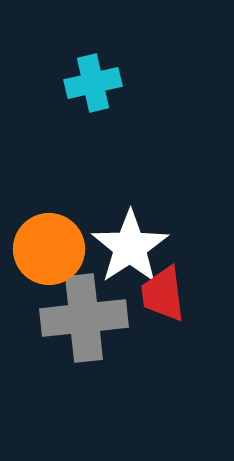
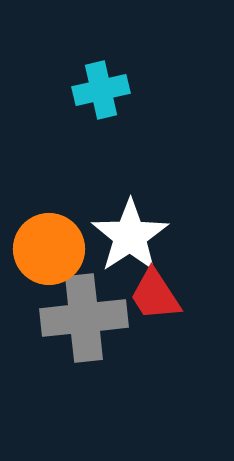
cyan cross: moved 8 px right, 7 px down
white star: moved 11 px up
red trapezoid: moved 8 px left, 1 px down; rotated 26 degrees counterclockwise
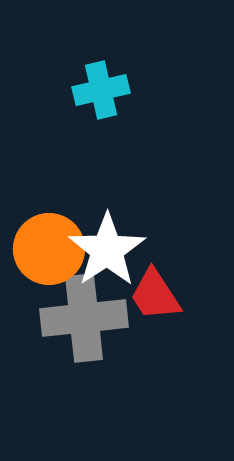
white star: moved 23 px left, 14 px down
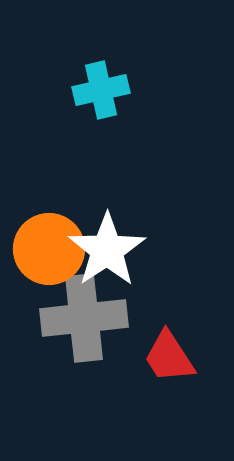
red trapezoid: moved 14 px right, 62 px down
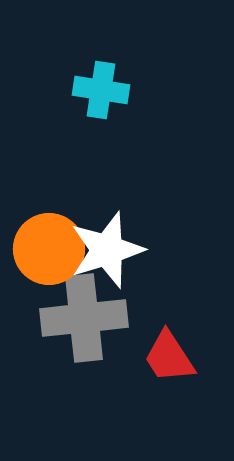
cyan cross: rotated 22 degrees clockwise
white star: rotated 16 degrees clockwise
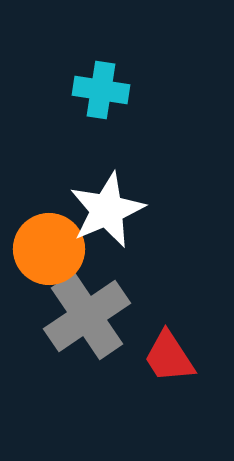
white star: moved 40 px up; rotated 6 degrees counterclockwise
gray cross: moved 3 px right, 2 px up; rotated 28 degrees counterclockwise
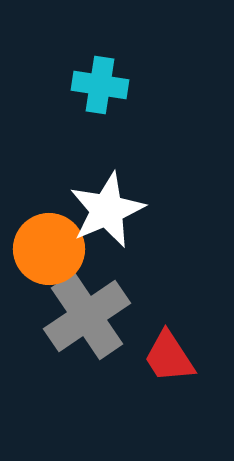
cyan cross: moved 1 px left, 5 px up
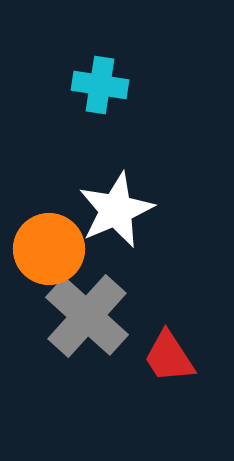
white star: moved 9 px right
gray cross: rotated 14 degrees counterclockwise
